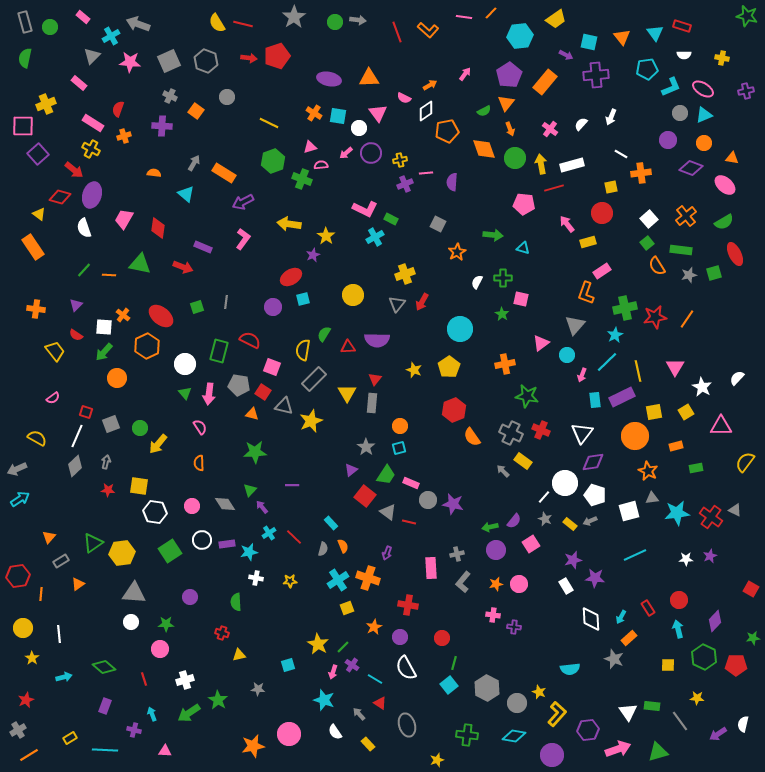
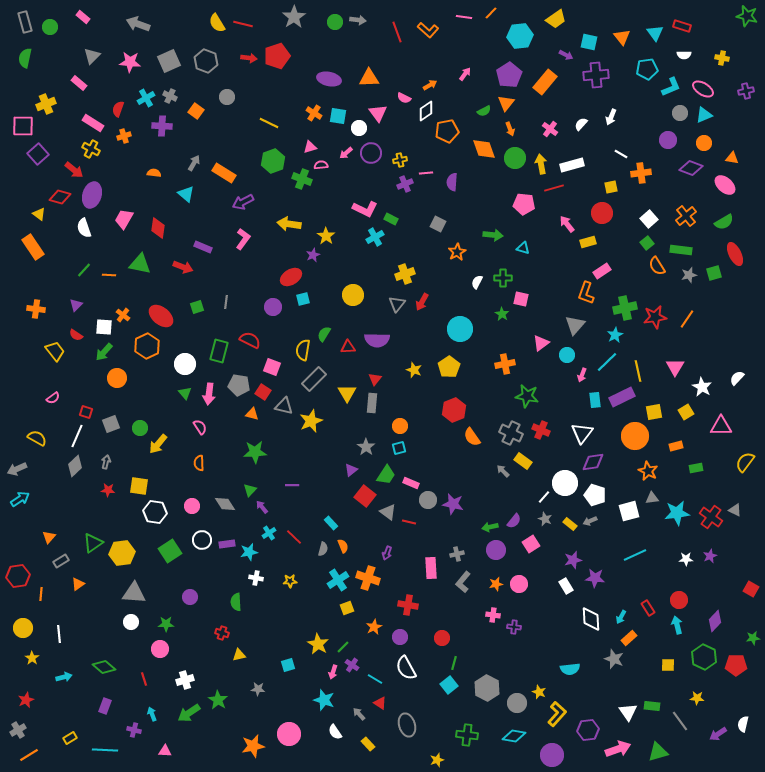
cyan cross at (111, 36): moved 35 px right, 62 px down
cyan arrow at (678, 629): moved 1 px left, 4 px up
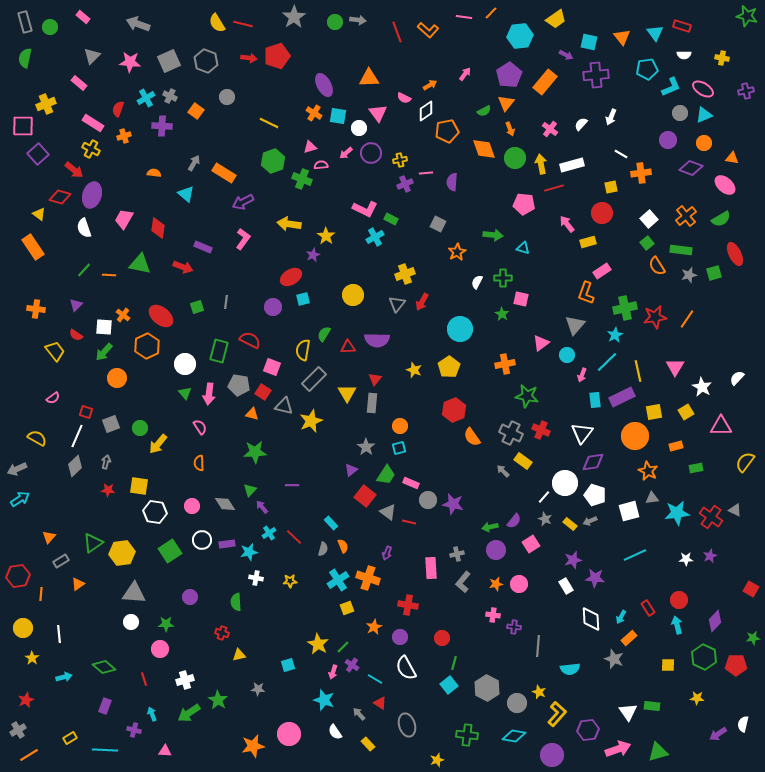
purple ellipse at (329, 79): moved 5 px left, 6 px down; rotated 50 degrees clockwise
green semicircle at (724, 222): moved 3 px left, 3 px up
gray line at (680, 721): moved 142 px left, 75 px up; rotated 40 degrees clockwise
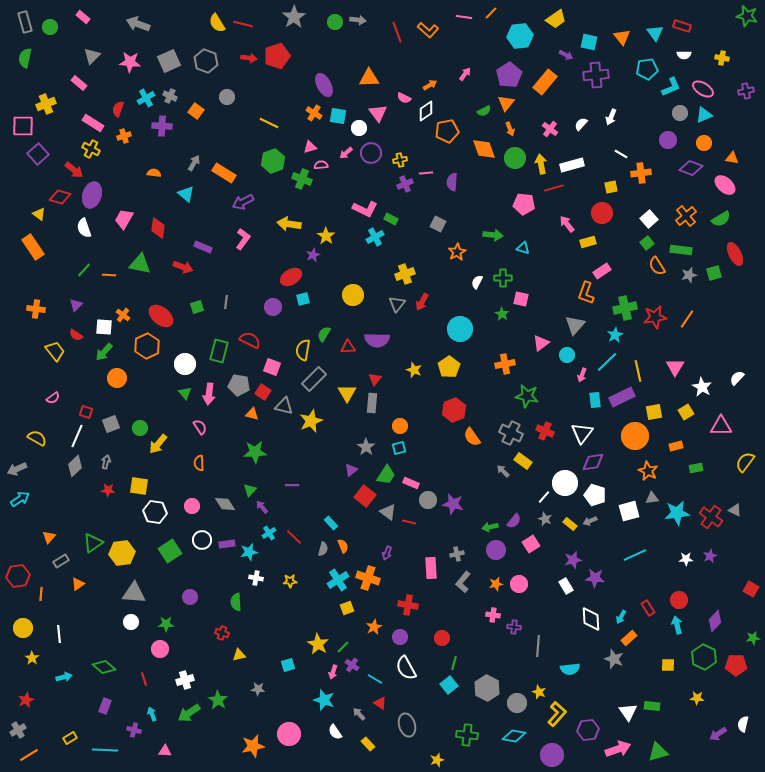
red cross at (541, 430): moved 4 px right, 1 px down
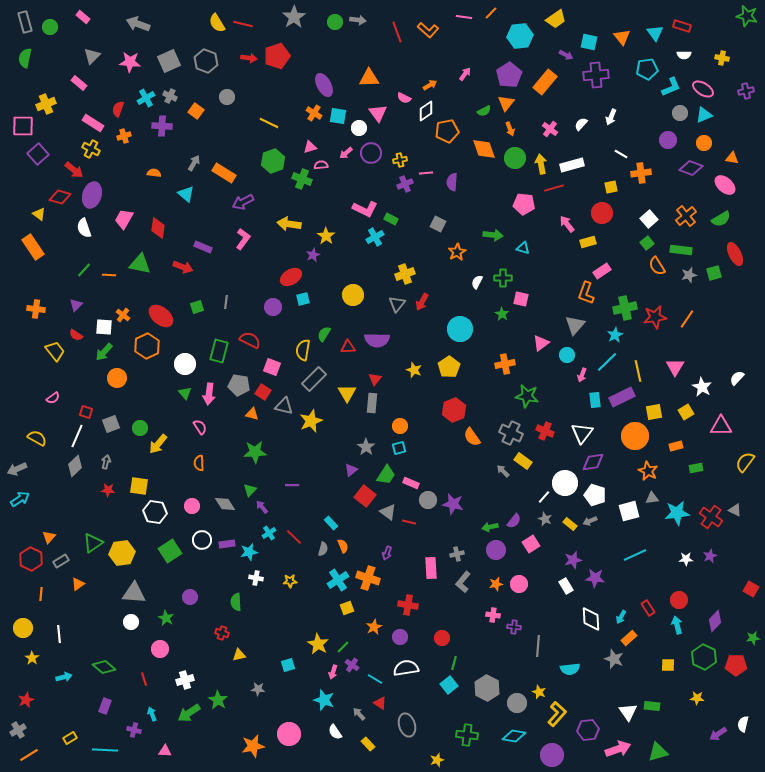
red hexagon at (18, 576): moved 13 px right, 17 px up; rotated 25 degrees counterclockwise
green star at (166, 624): moved 6 px up; rotated 28 degrees clockwise
white semicircle at (406, 668): rotated 110 degrees clockwise
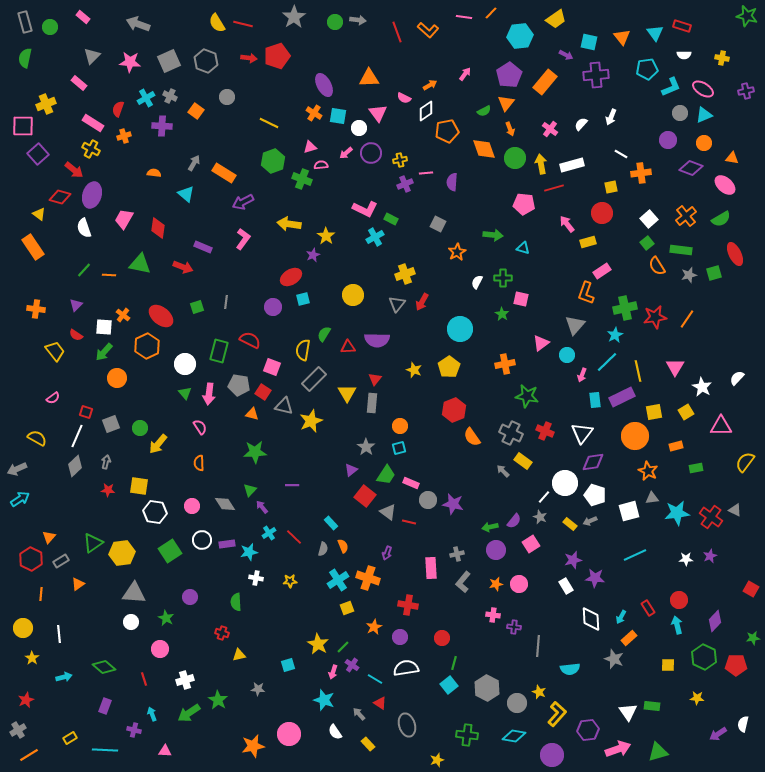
gray star at (545, 519): moved 5 px left, 2 px up
